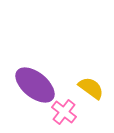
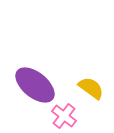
pink cross: moved 4 px down
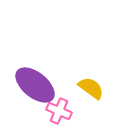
pink cross: moved 5 px left, 5 px up; rotated 15 degrees counterclockwise
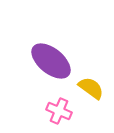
purple ellipse: moved 16 px right, 24 px up
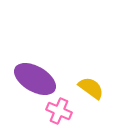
purple ellipse: moved 16 px left, 18 px down; rotated 9 degrees counterclockwise
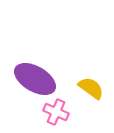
pink cross: moved 3 px left, 1 px down
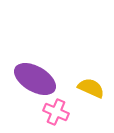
yellow semicircle: rotated 12 degrees counterclockwise
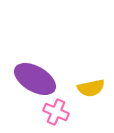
yellow semicircle: rotated 144 degrees clockwise
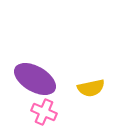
pink cross: moved 12 px left
